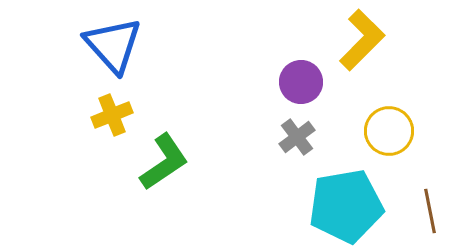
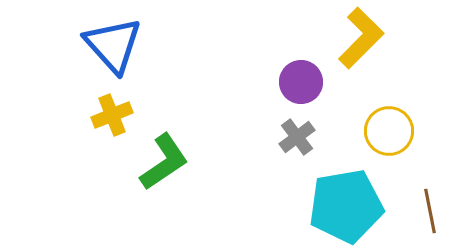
yellow L-shape: moved 1 px left, 2 px up
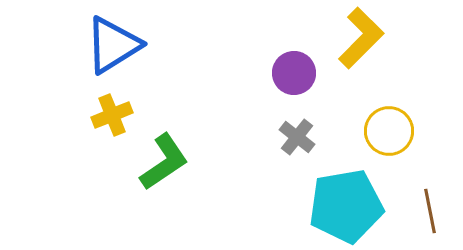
blue triangle: rotated 40 degrees clockwise
purple circle: moved 7 px left, 9 px up
gray cross: rotated 15 degrees counterclockwise
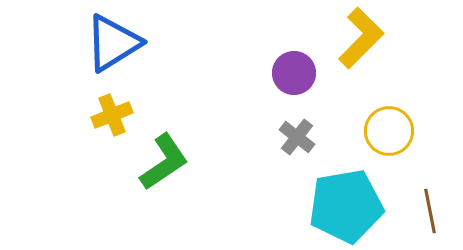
blue triangle: moved 2 px up
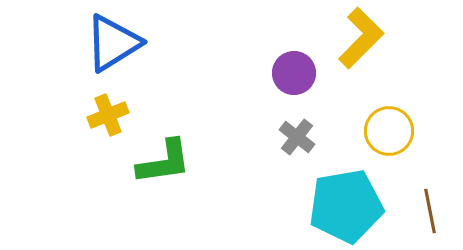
yellow cross: moved 4 px left
green L-shape: rotated 26 degrees clockwise
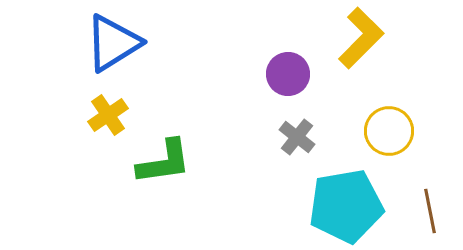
purple circle: moved 6 px left, 1 px down
yellow cross: rotated 12 degrees counterclockwise
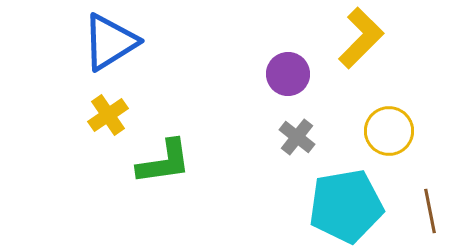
blue triangle: moved 3 px left, 1 px up
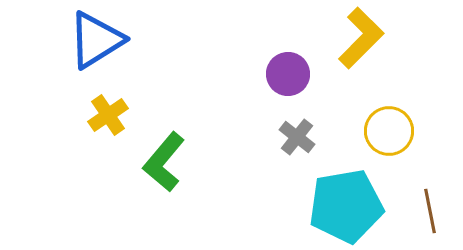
blue triangle: moved 14 px left, 2 px up
green L-shape: rotated 138 degrees clockwise
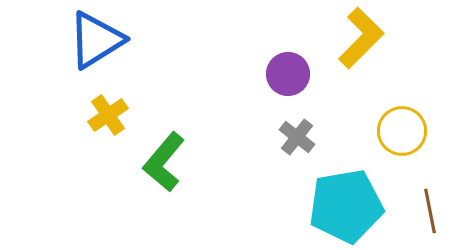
yellow circle: moved 13 px right
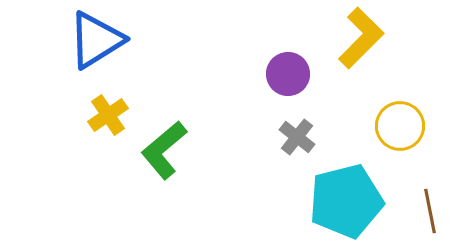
yellow circle: moved 2 px left, 5 px up
green L-shape: moved 12 px up; rotated 10 degrees clockwise
cyan pentagon: moved 5 px up; rotated 4 degrees counterclockwise
